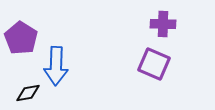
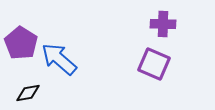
purple pentagon: moved 5 px down
blue arrow: moved 3 px right, 7 px up; rotated 129 degrees clockwise
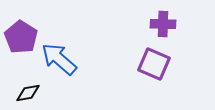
purple pentagon: moved 6 px up
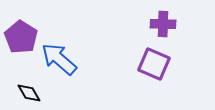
black diamond: moved 1 px right; rotated 70 degrees clockwise
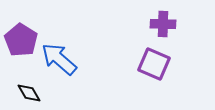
purple pentagon: moved 3 px down
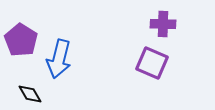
blue arrow: rotated 117 degrees counterclockwise
purple square: moved 2 px left, 1 px up
black diamond: moved 1 px right, 1 px down
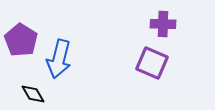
black diamond: moved 3 px right
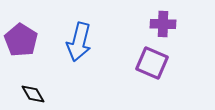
blue arrow: moved 20 px right, 17 px up
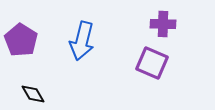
blue arrow: moved 3 px right, 1 px up
